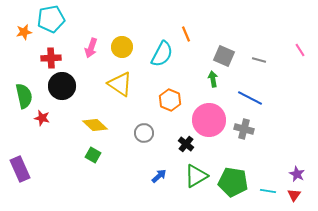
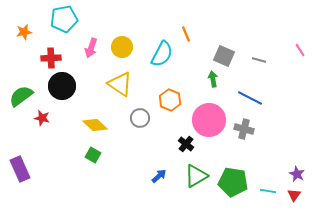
cyan pentagon: moved 13 px right
green semicircle: moved 3 px left; rotated 115 degrees counterclockwise
gray circle: moved 4 px left, 15 px up
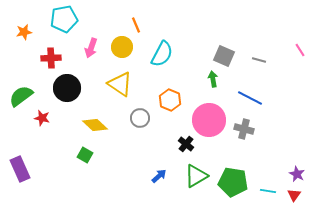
orange line: moved 50 px left, 9 px up
black circle: moved 5 px right, 2 px down
green square: moved 8 px left
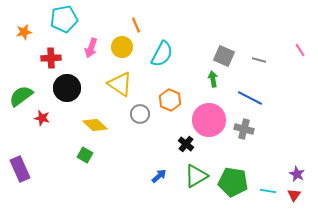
gray circle: moved 4 px up
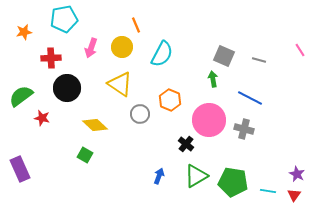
blue arrow: rotated 28 degrees counterclockwise
